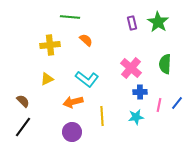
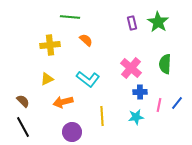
cyan L-shape: moved 1 px right
orange arrow: moved 10 px left
black line: rotated 65 degrees counterclockwise
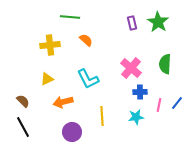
cyan L-shape: rotated 25 degrees clockwise
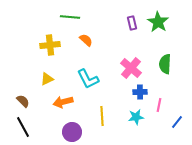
blue line: moved 19 px down
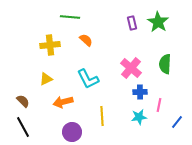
yellow triangle: moved 1 px left
cyan star: moved 3 px right
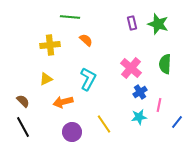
green star: moved 2 px down; rotated 15 degrees counterclockwise
cyan L-shape: rotated 125 degrees counterclockwise
blue cross: rotated 32 degrees counterclockwise
yellow line: moved 2 px right, 8 px down; rotated 30 degrees counterclockwise
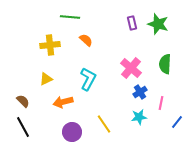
pink line: moved 2 px right, 2 px up
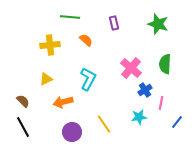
purple rectangle: moved 18 px left
blue cross: moved 5 px right, 2 px up
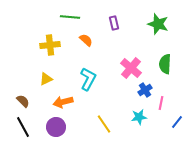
purple circle: moved 16 px left, 5 px up
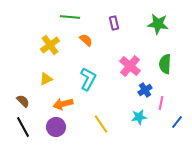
green star: rotated 10 degrees counterclockwise
yellow cross: rotated 30 degrees counterclockwise
pink cross: moved 1 px left, 2 px up
orange arrow: moved 2 px down
yellow line: moved 3 px left
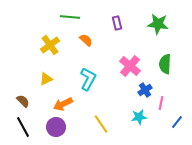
purple rectangle: moved 3 px right
orange arrow: rotated 12 degrees counterclockwise
